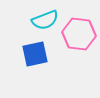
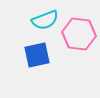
blue square: moved 2 px right, 1 px down
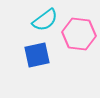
cyan semicircle: rotated 16 degrees counterclockwise
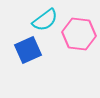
blue square: moved 9 px left, 5 px up; rotated 12 degrees counterclockwise
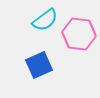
blue square: moved 11 px right, 15 px down
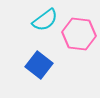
blue square: rotated 28 degrees counterclockwise
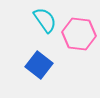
cyan semicircle: rotated 88 degrees counterclockwise
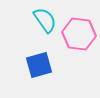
blue square: rotated 36 degrees clockwise
